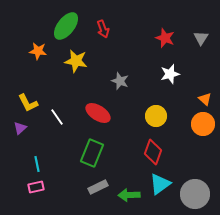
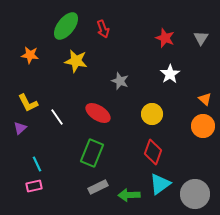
orange star: moved 8 px left, 4 px down
white star: rotated 18 degrees counterclockwise
yellow circle: moved 4 px left, 2 px up
orange circle: moved 2 px down
cyan line: rotated 14 degrees counterclockwise
pink rectangle: moved 2 px left, 1 px up
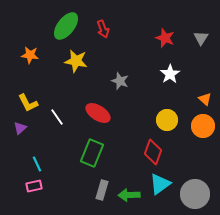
yellow circle: moved 15 px right, 6 px down
gray rectangle: moved 4 px right, 3 px down; rotated 48 degrees counterclockwise
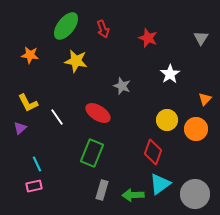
red star: moved 17 px left
gray star: moved 2 px right, 5 px down
orange triangle: rotated 32 degrees clockwise
orange circle: moved 7 px left, 3 px down
green arrow: moved 4 px right
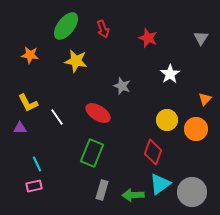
purple triangle: rotated 40 degrees clockwise
gray circle: moved 3 px left, 2 px up
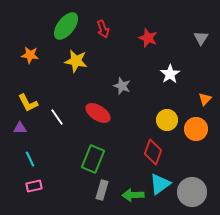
green rectangle: moved 1 px right, 6 px down
cyan line: moved 7 px left, 5 px up
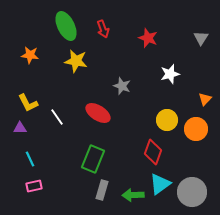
green ellipse: rotated 64 degrees counterclockwise
white star: rotated 18 degrees clockwise
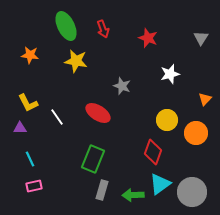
orange circle: moved 4 px down
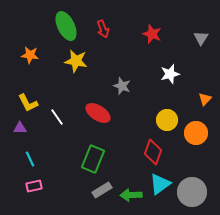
red star: moved 4 px right, 4 px up
gray rectangle: rotated 42 degrees clockwise
green arrow: moved 2 px left
